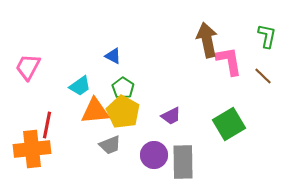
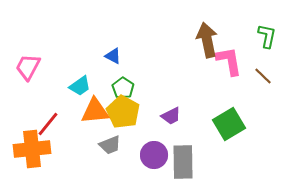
red line: moved 1 px right, 1 px up; rotated 28 degrees clockwise
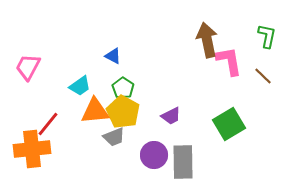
gray trapezoid: moved 4 px right, 8 px up
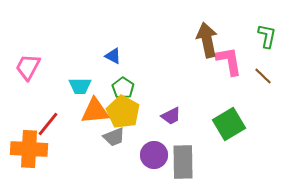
cyan trapezoid: rotated 35 degrees clockwise
orange cross: moved 3 px left; rotated 9 degrees clockwise
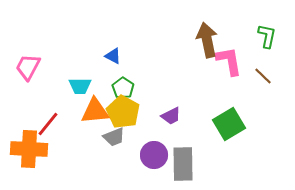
gray rectangle: moved 2 px down
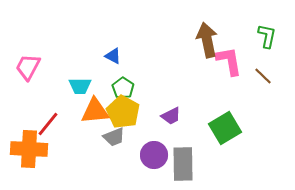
green square: moved 4 px left, 4 px down
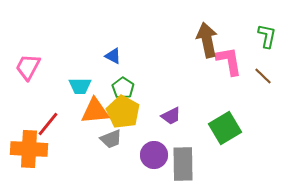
gray trapezoid: moved 3 px left, 2 px down
